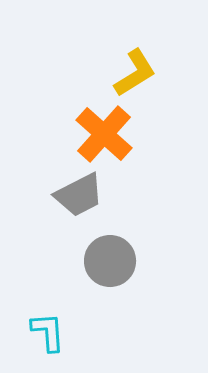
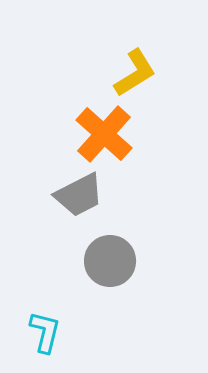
cyan L-shape: moved 3 px left; rotated 18 degrees clockwise
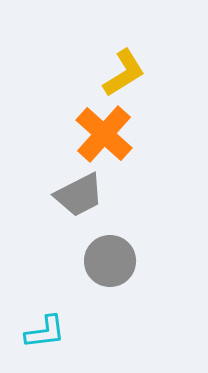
yellow L-shape: moved 11 px left
cyan L-shape: rotated 69 degrees clockwise
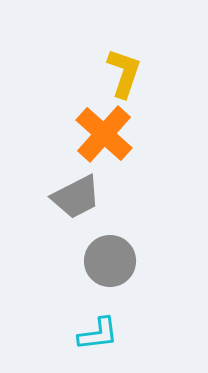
yellow L-shape: rotated 39 degrees counterclockwise
gray trapezoid: moved 3 px left, 2 px down
cyan L-shape: moved 53 px right, 2 px down
